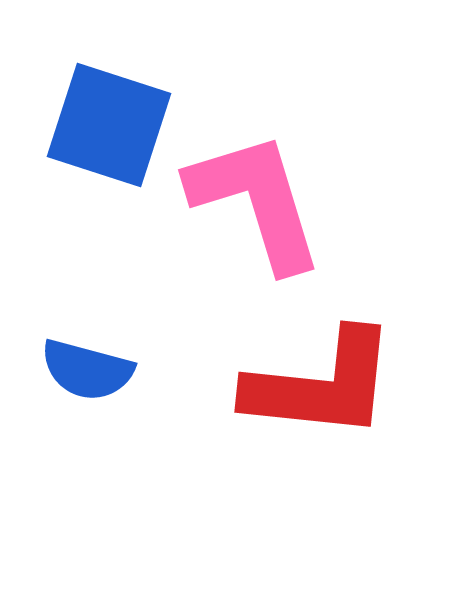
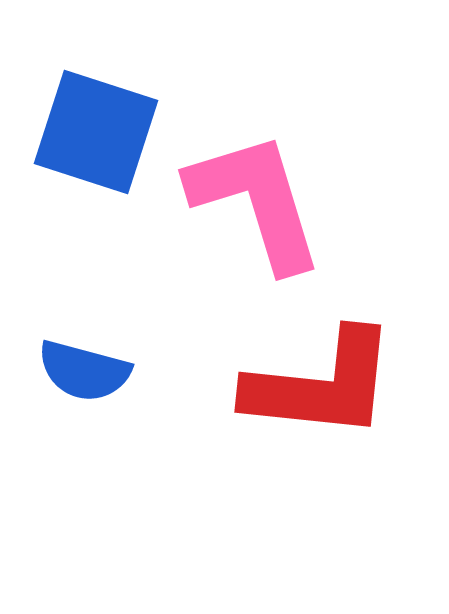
blue square: moved 13 px left, 7 px down
blue semicircle: moved 3 px left, 1 px down
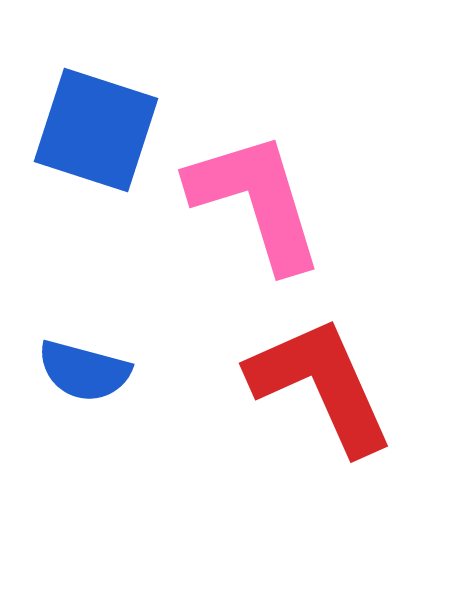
blue square: moved 2 px up
red L-shape: rotated 120 degrees counterclockwise
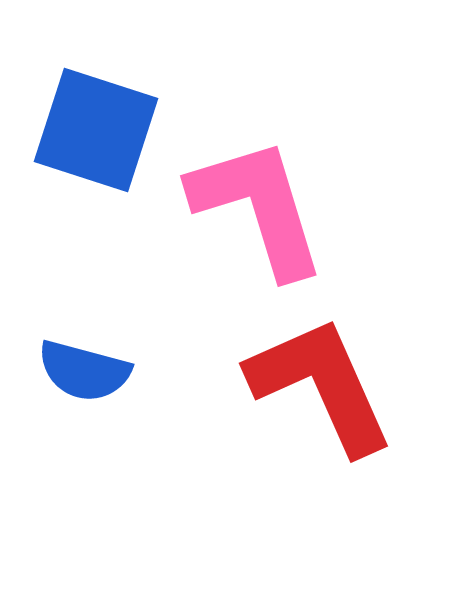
pink L-shape: moved 2 px right, 6 px down
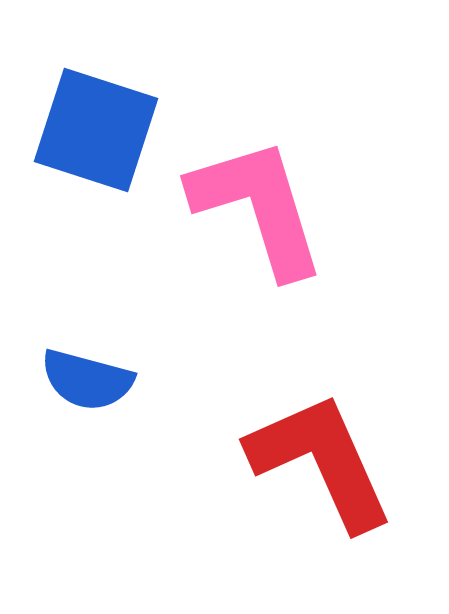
blue semicircle: moved 3 px right, 9 px down
red L-shape: moved 76 px down
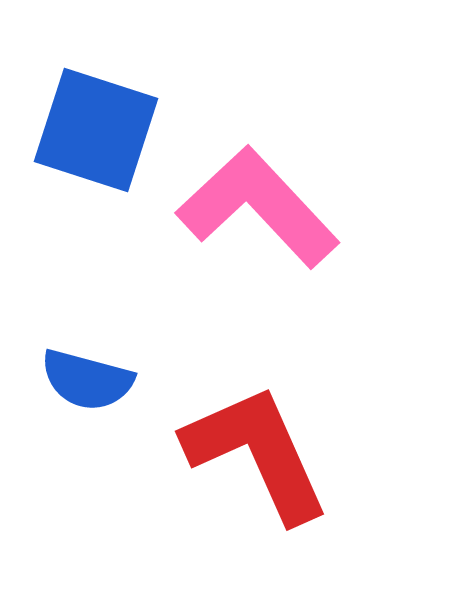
pink L-shape: rotated 26 degrees counterclockwise
red L-shape: moved 64 px left, 8 px up
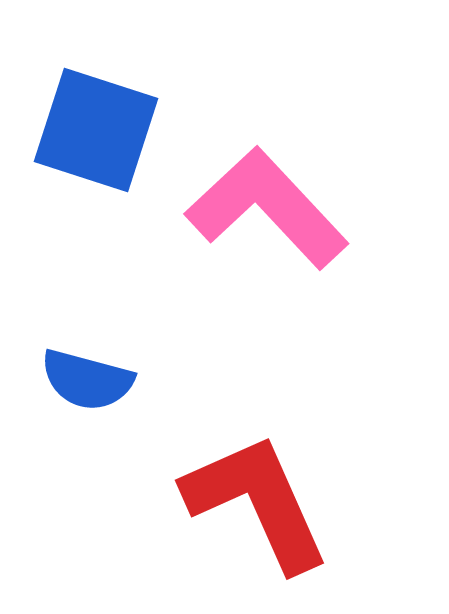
pink L-shape: moved 9 px right, 1 px down
red L-shape: moved 49 px down
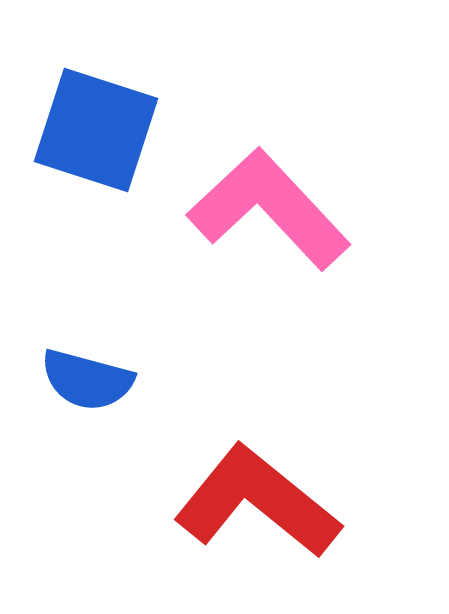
pink L-shape: moved 2 px right, 1 px down
red L-shape: rotated 27 degrees counterclockwise
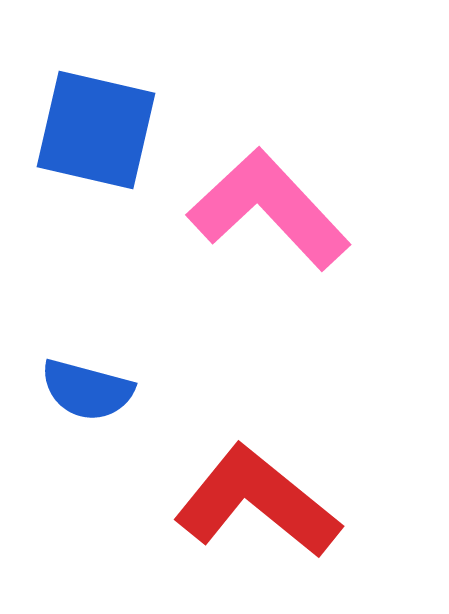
blue square: rotated 5 degrees counterclockwise
blue semicircle: moved 10 px down
